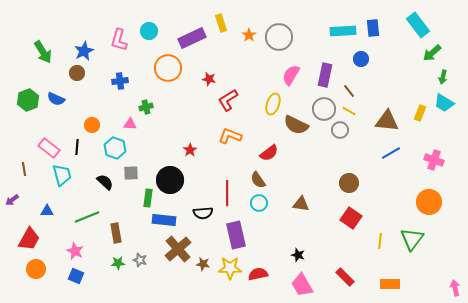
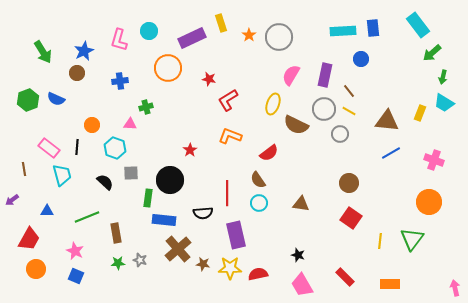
gray circle at (340, 130): moved 4 px down
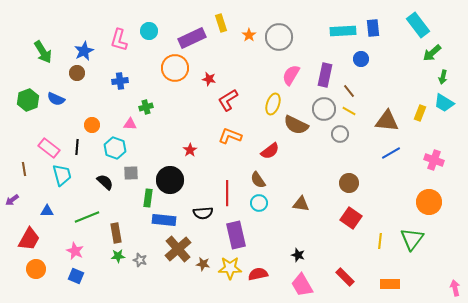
orange circle at (168, 68): moved 7 px right
red semicircle at (269, 153): moved 1 px right, 2 px up
green star at (118, 263): moved 7 px up
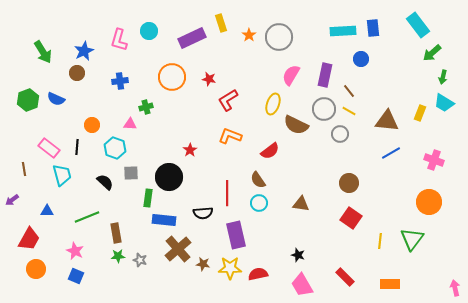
orange circle at (175, 68): moved 3 px left, 9 px down
black circle at (170, 180): moved 1 px left, 3 px up
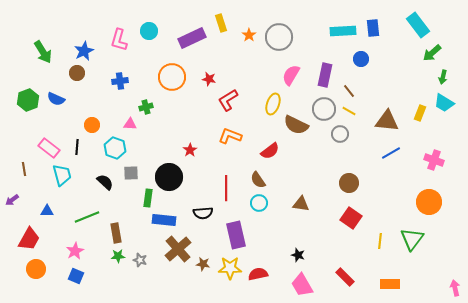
red line at (227, 193): moved 1 px left, 5 px up
pink star at (75, 251): rotated 18 degrees clockwise
